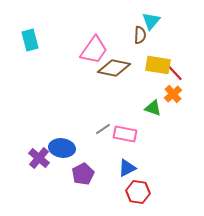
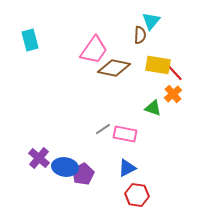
blue ellipse: moved 3 px right, 19 px down
red hexagon: moved 1 px left, 3 px down
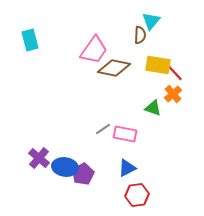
red hexagon: rotated 15 degrees counterclockwise
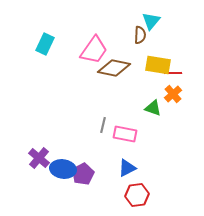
cyan rectangle: moved 15 px right, 4 px down; rotated 40 degrees clockwise
red line: moved 2 px left; rotated 48 degrees counterclockwise
gray line: moved 4 px up; rotated 42 degrees counterclockwise
blue ellipse: moved 2 px left, 2 px down
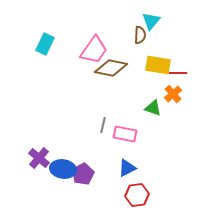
brown diamond: moved 3 px left
red line: moved 5 px right
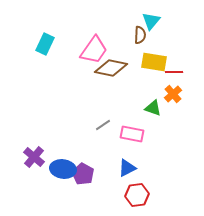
yellow rectangle: moved 4 px left, 3 px up
red line: moved 4 px left, 1 px up
gray line: rotated 42 degrees clockwise
pink rectangle: moved 7 px right
purple cross: moved 5 px left, 1 px up
purple pentagon: rotated 15 degrees counterclockwise
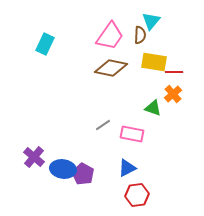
pink trapezoid: moved 16 px right, 14 px up
